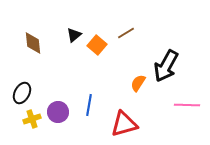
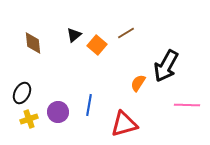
yellow cross: moved 3 px left
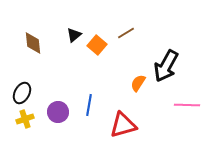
yellow cross: moved 4 px left
red triangle: moved 1 px left, 1 px down
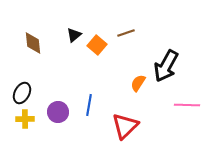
brown line: rotated 12 degrees clockwise
yellow cross: rotated 18 degrees clockwise
red triangle: moved 2 px right, 1 px down; rotated 28 degrees counterclockwise
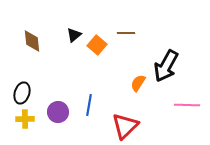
brown line: rotated 18 degrees clockwise
brown diamond: moved 1 px left, 2 px up
black ellipse: rotated 10 degrees counterclockwise
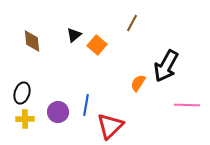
brown line: moved 6 px right, 10 px up; rotated 60 degrees counterclockwise
blue line: moved 3 px left
red triangle: moved 15 px left
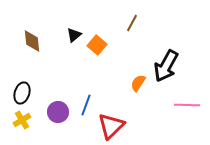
blue line: rotated 10 degrees clockwise
yellow cross: moved 3 px left, 1 px down; rotated 30 degrees counterclockwise
red triangle: moved 1 px right
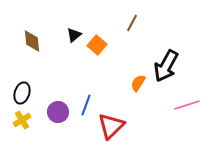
pink line: rotated 20 degrees counterclockwise
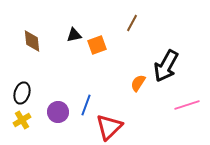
black triangle: rotated 28 degrees clockwise
orange square: rotated 30 degrees clockwise
red triangle: moved 2 px left, 1 px down
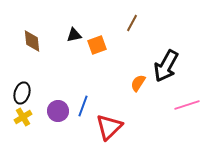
blue line: moved 3 px left, 1 px down
purple circle: moved 1 px up
yellow cross: moved 1 px right, 3 px up
